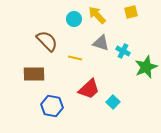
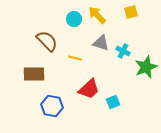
cyan square: rotated 24 degrees clockwise
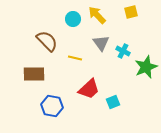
cyan circle: moved 1 px left
gray triangle: rotated 36 degrees clockwise
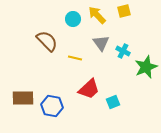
yellow square: moved 7 px left, 1 px up
brown rectangle: moved 11 px left, 24 px down
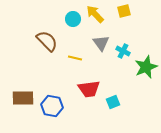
yellow arrow: moved 2 px left, 1 px up
red trapezoid: rotated 35 degrees clockwise
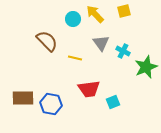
blue hexagon: moved 1 px left, 2 px up
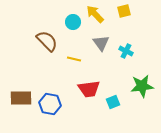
cyan circle: moved 3 px down
cyan cross: moved 3 px right
yellow line: moved 1 px left, 1 px down
green star: moved 4 px left, 19 px down; rotated 15 degrees clockwise
brown rectangle: moved 2 px left
blue hexagon: moved 1 px left
